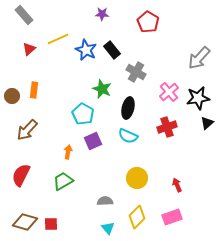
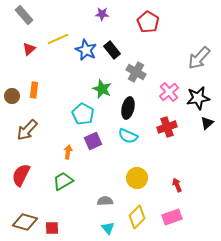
red square: moved 1 px right, 4 px down
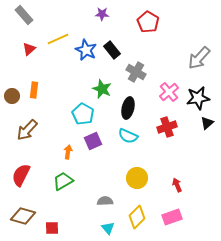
brown diamond: moved 2 px left, 6 px up
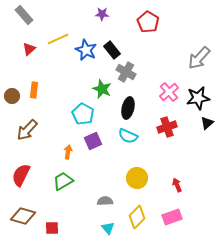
gray cross: moved 10 px left
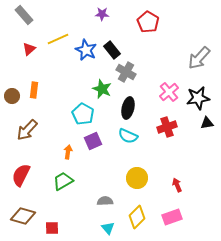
black triangle: rotated 32 degrees clockwise
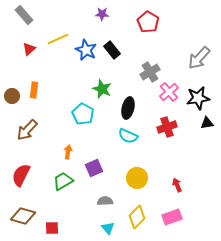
gray cross: moved 24 px right; rotated 30 degrees clockwise
purple square: moved 1 px right, 27 px down
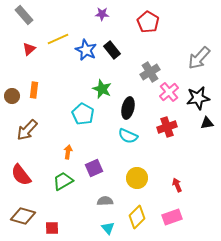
red semicircle: rotated 65 degrees counterclockwise
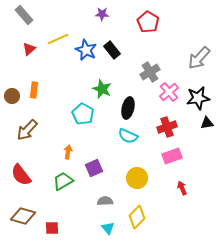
red arrow: moved 5 px right, 3 px down
pink rectangle: moved 61 px up
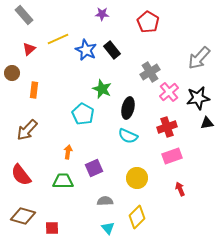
brown circle: moved 23 px up
green trapezoid: rotated 30 degrees clockwise
red arrow: moved 2 px left, 1 px down
